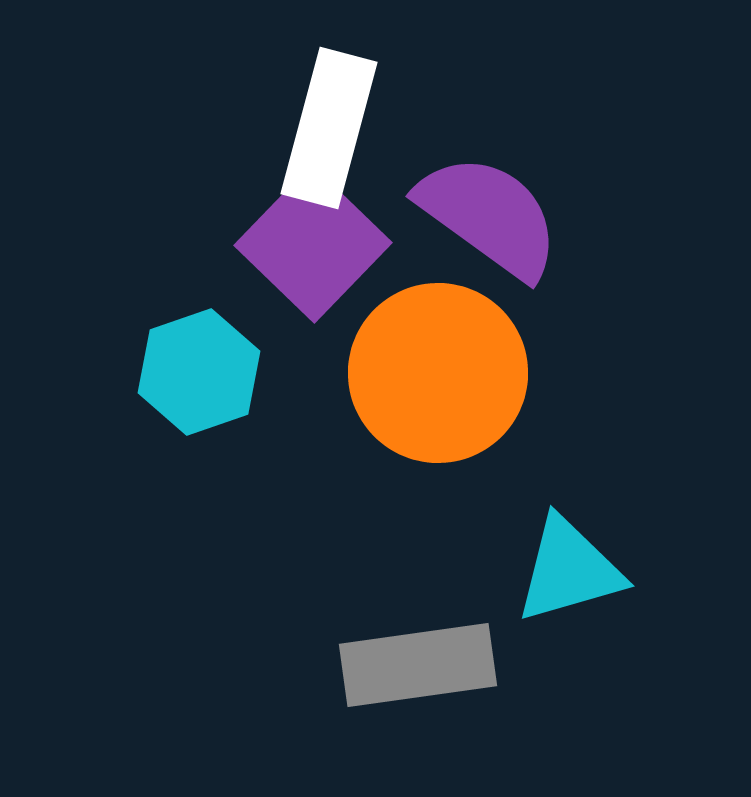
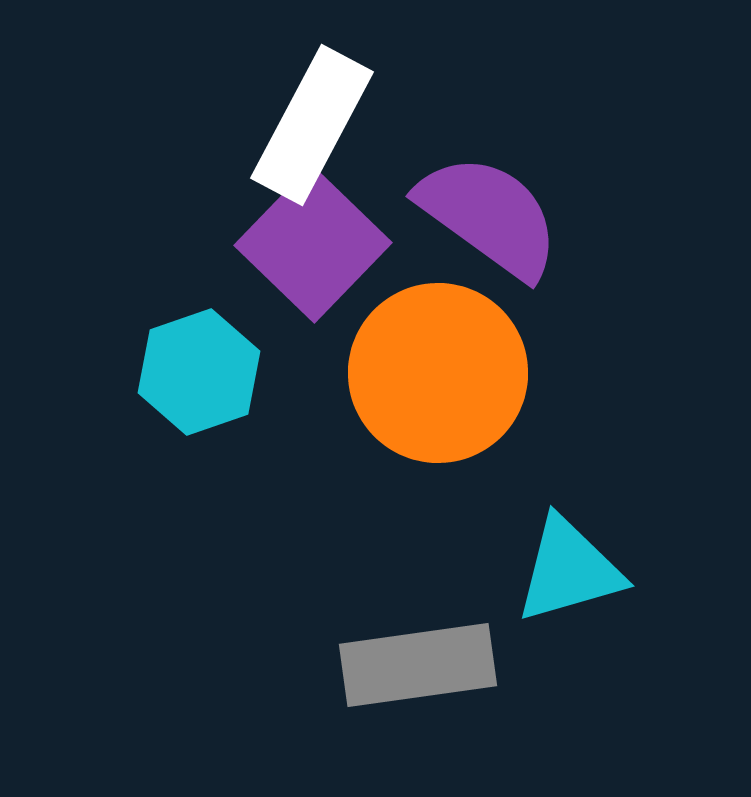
white rectangle: moved 17 px left, 3 px up; rotated 13 degrees clockwise
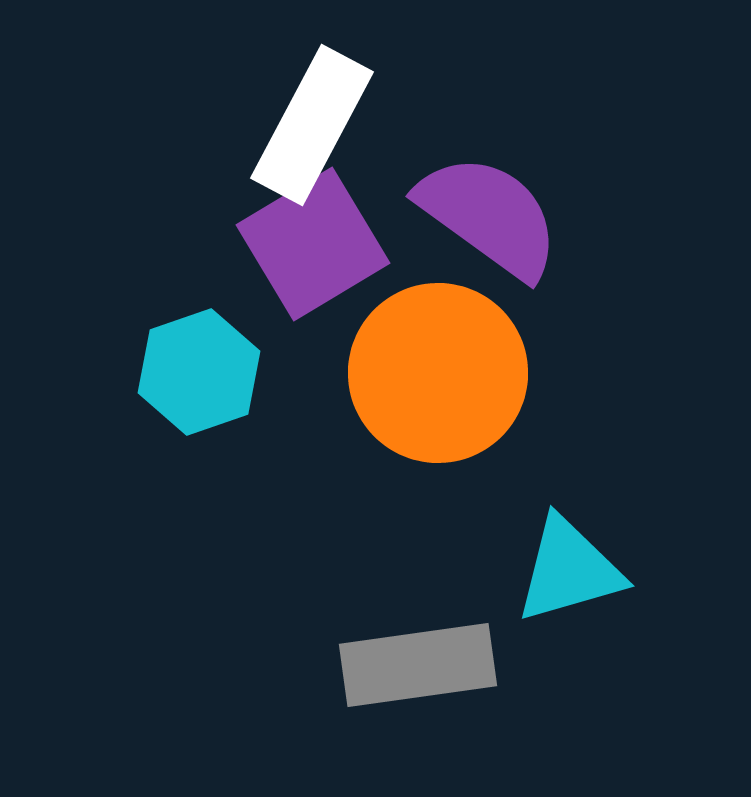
purple square: rotated 15 degrees clockwise
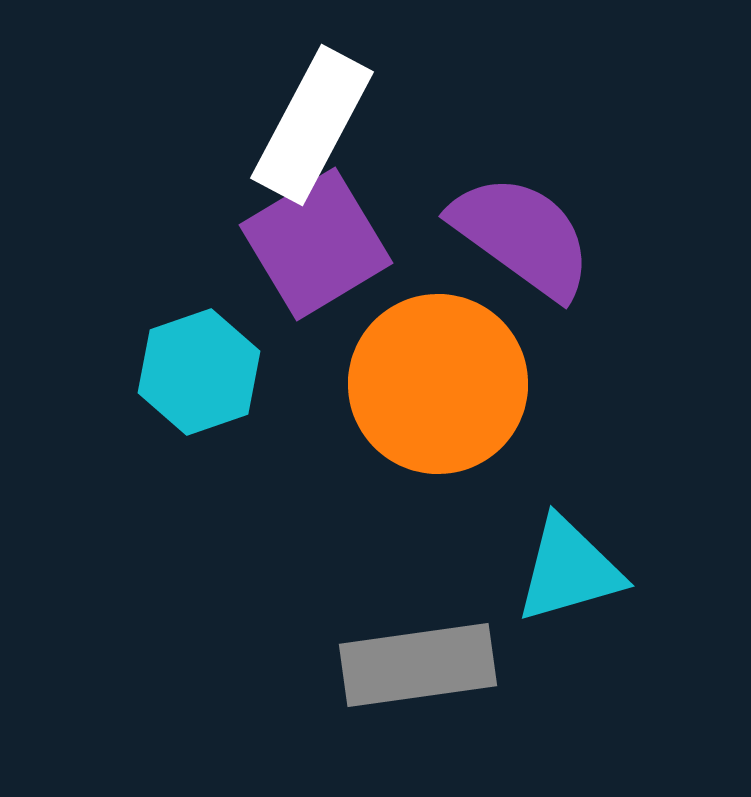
purple semicircle: moved 33 px right, 20 px down
purple square: moved 3 px right
orange circle: moved 11 px down
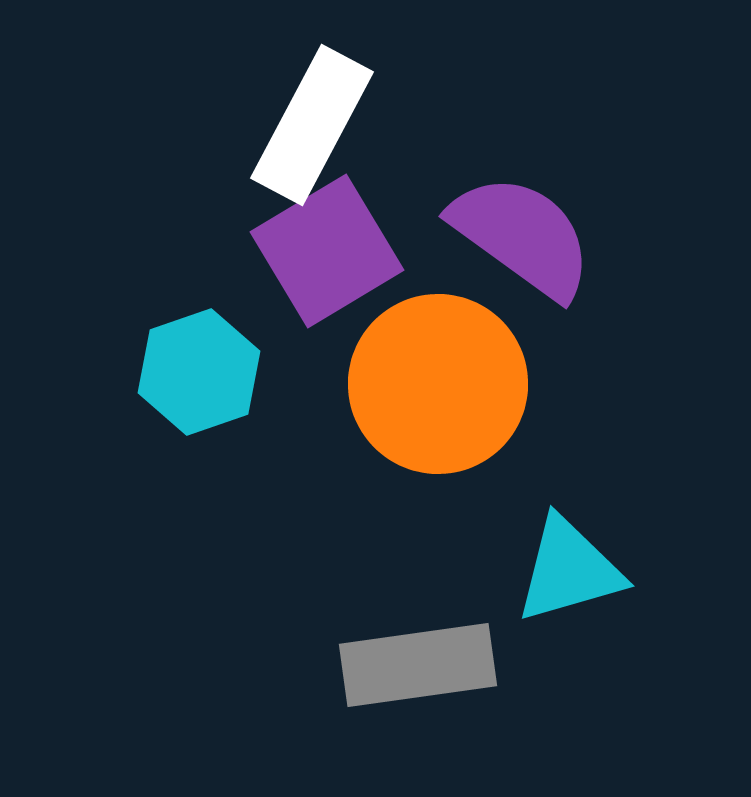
purple square: moved 11 px right, 7 px down
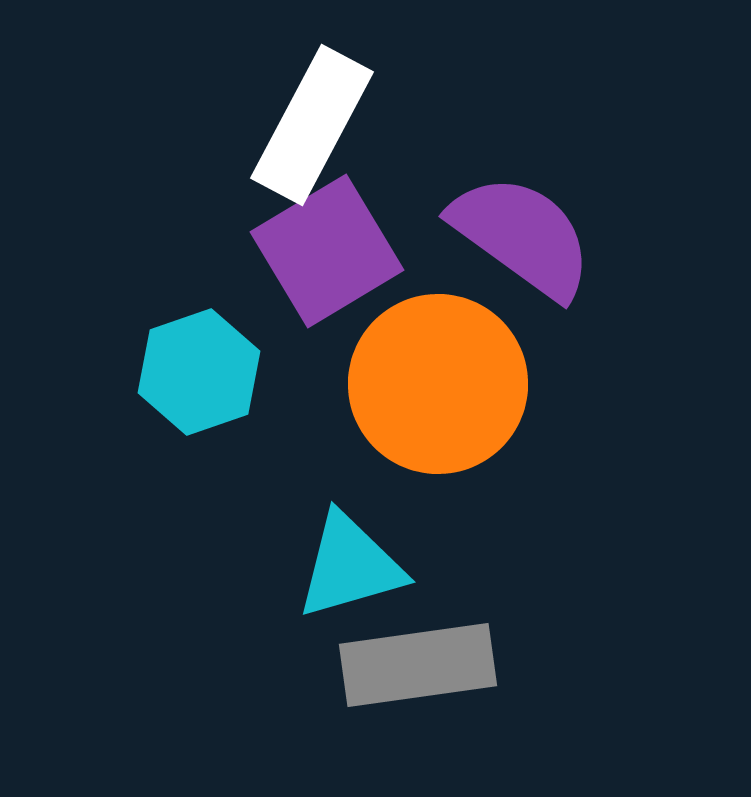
cyan triangle: moved 219 px left, 4 px up
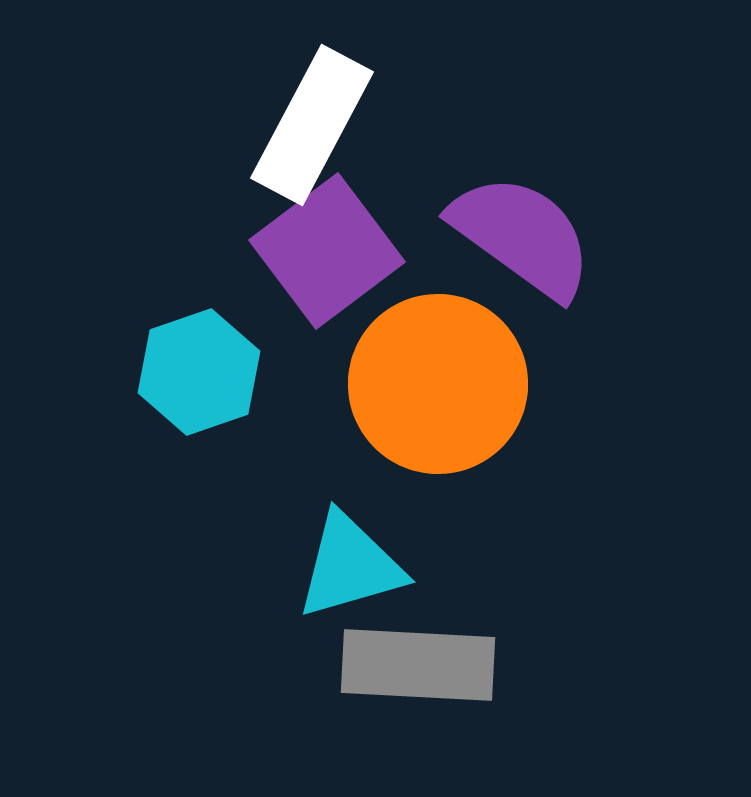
purple square: rotated 6 degrees counterclockwise
gray rectangle: rotated 11 degrees clockwise
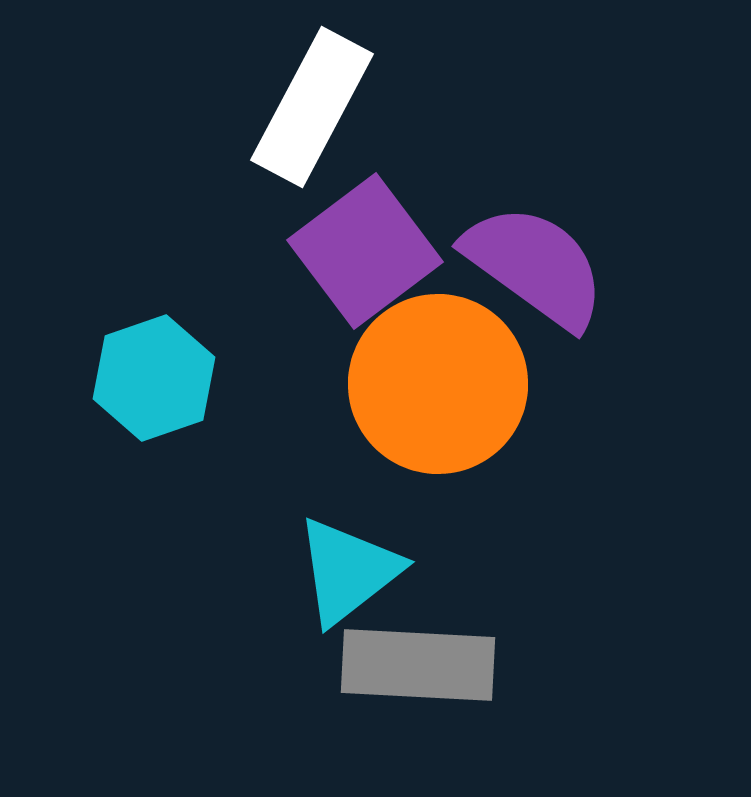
white rectangle: moved 18 px up
purple semicircle: moved 13 px right, 30 px down
purple square: moved 38 px right
cyan hexagon: moved 45 px left, 6 px down
cyan triangle: moved 2 px left, 5 px down; rotated 22 degrees counterclockwise
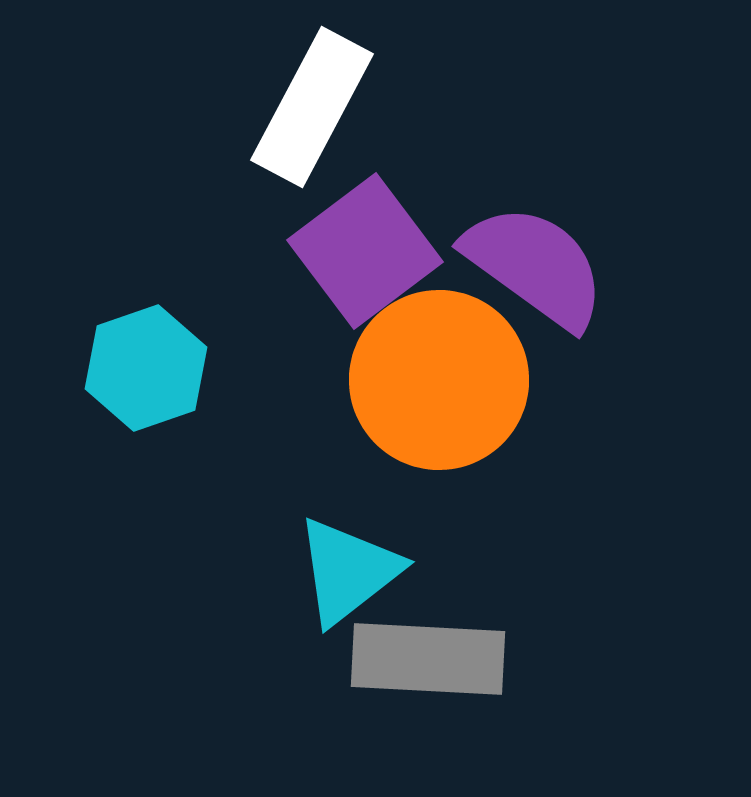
cyan hexagon: moved 8 px left, 10 px up
orange circle: moved 1 px right, 4 px up
gray rectangle: moved 10 px right, 6 px up
